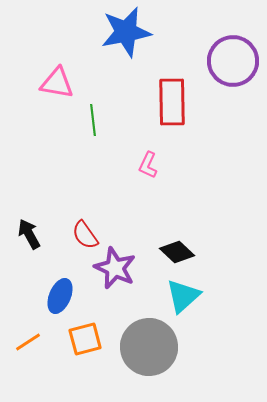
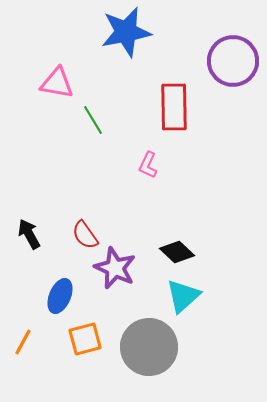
red rectangle: moved 2 px right, 5 px down
green line: rotated 24 degrees counterclockwise
orange line: moved 5 px left; rotated 28 degrees counterclockwise
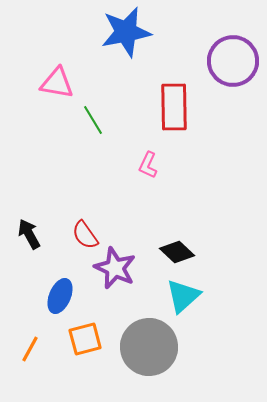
orange line: moved 7 px right, 7 px down
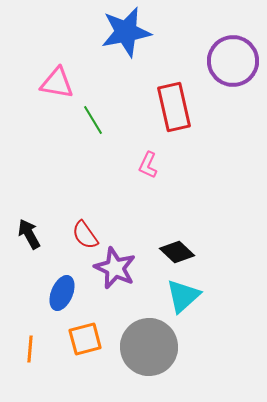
red rectangle: rotated 12 degrees counterclockwise
blue ellipse: moved 2 px right, 3 px up
orange line: rotated 24 degrees counterclockwise
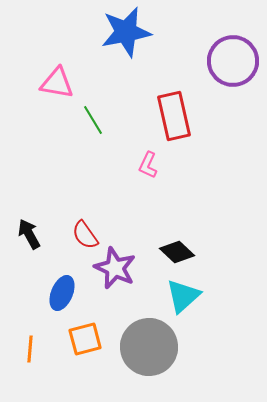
red rectangle: moved 9 px down
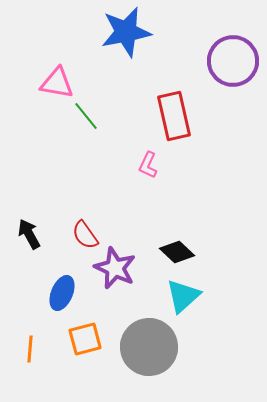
green line: moved 7 px left, 4 px up; rotated 8 degrees counterclockwise
